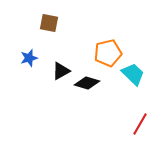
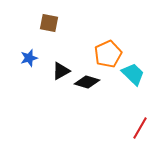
orange pentagon: moved 1 px down; rotated 12 degrees counterclockwise
black diamond: moved 1 px up
red line: moved 4 px down
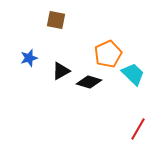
brown square: moved 7 px right, 3 px up
black diamond: moved 2 px right
red line: moved 2 px left, 1 px down
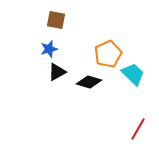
blue star: moved 20 px right, 9 px up
black triangle: moved 4 px left, 1 px down
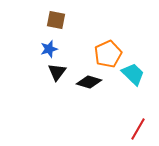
black triangle: rotated 24 degrees counterclockwise
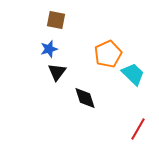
black diamond: moved 4 px left, 16 px down; rotated 55 degrees clockwise
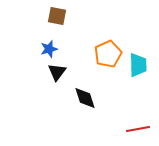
brown square: moved 1 px right, 4 px up
cyan trapezoid: moved 5 px right, 9 px up; rotated 45 degrees clockwise
red line: rotated 50 degrees clockwise
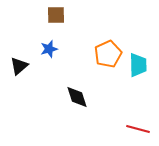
brown square: moved 1 px left, 1 px up; rotated 12 degrees counterclockwise
black triangle: moved 38 px left, 6 px up; rotated 12 degrees clockwise
black diamond: moved 8 px left, 1 px up
red line: rotated 25 degrees clockwise
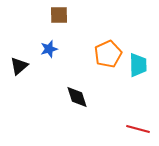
brown square: moved 3 px right
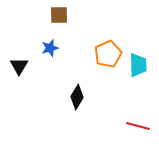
blue star: moved 1 px right, 1 px up
black triangle: rotated 18 degrees counterclockwise
black diamond: rotated 50 degrees clockwise
red line: moved 3 px up
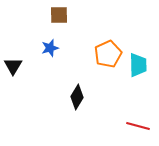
black triangle: moved 6 px left
